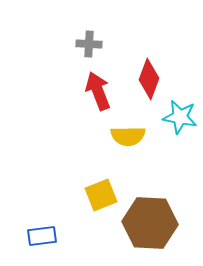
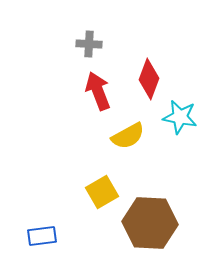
yellow semicircle: rotated 28 degrees counterclockwise
yellow square: moved 1 px right, 3 px up; rotated 8 degrees counterclockwise
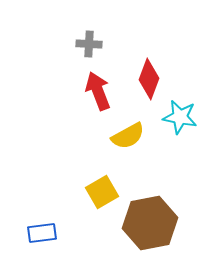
brown hexagon: rotated 14 degrees counterclockwise
blue rectangle: moved 3 px up
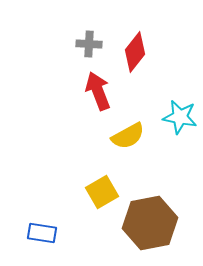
red diamond: moved 14 px left, 27 px up; rotated 18 degrees clockwise
blue rectangle: rotated 16 degrees clockwise
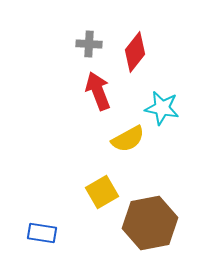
cyan star: moved 18 px left, 9 px up
yellow semicircle: moved 3 px down
